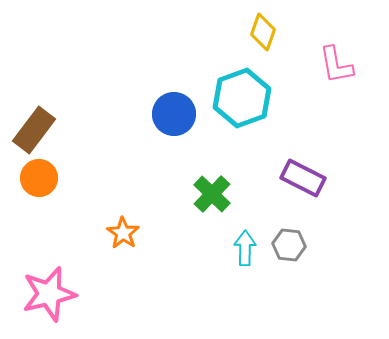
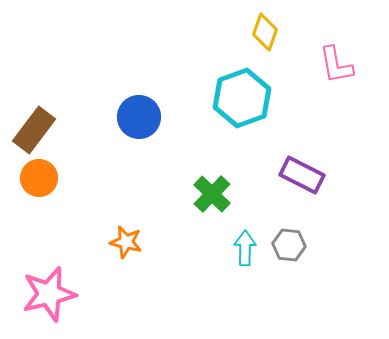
yellow diamond: moved 2 px right
blue circle: moved 35 px left, 3 px down
purple rectangle: moved 1 px left, 3 px up
orange star: moved 3 px right, 9 px down; rotated 20 degrees counterclockwise
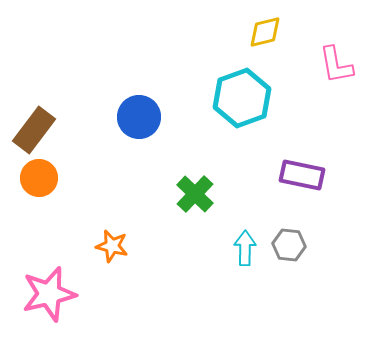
yellow diamond: rotated 57 degrees clockwise
purple rectangle: rotated 15 degrees counterclockwise
green cross: moved 17 px left
orange star: moved 14 px left, 4 px down
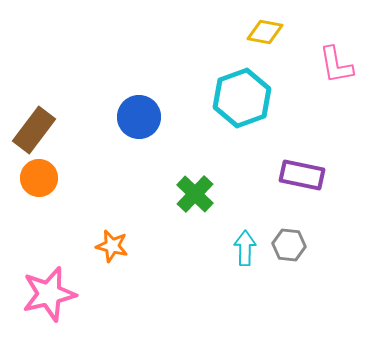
yellow diamond: rotated 24 degrees clockwise
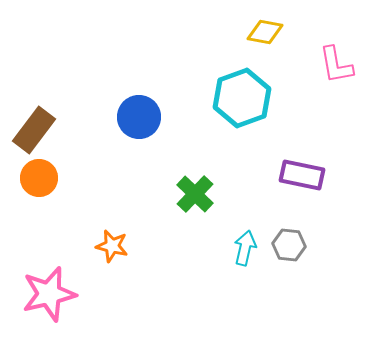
cyan arrow: rotated 12 degrees clockwise
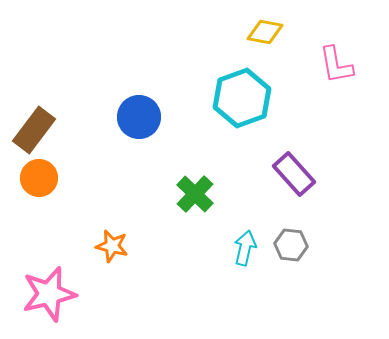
purple rectangle: moved 8 px left, 1 px up; rotated 36 degrees clockwise
gray hexagon: moved 2 px right
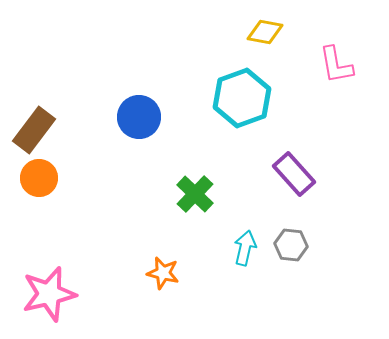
orange star: moved 51 px right, 27 px down
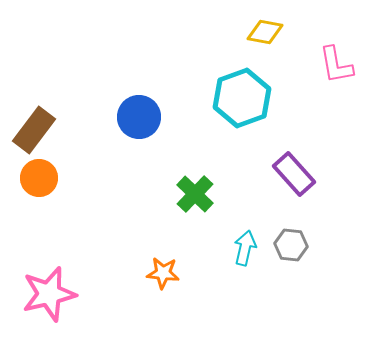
orange star: rotated 8 degrees counterclockwise
